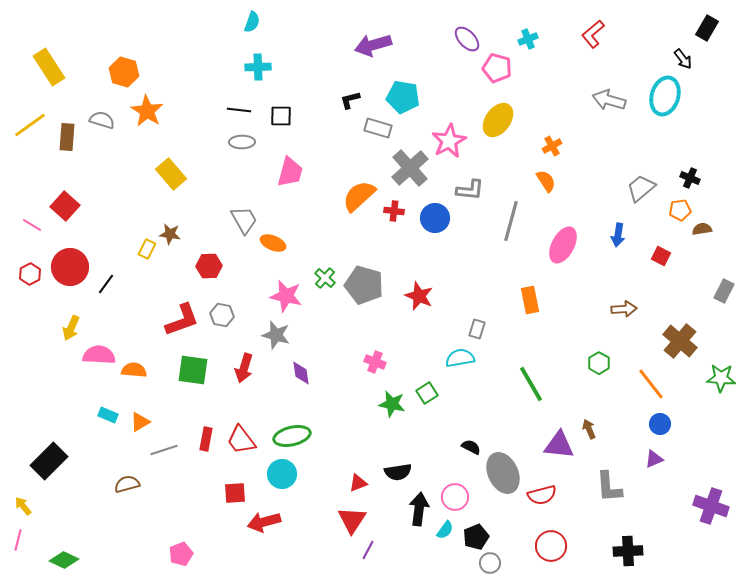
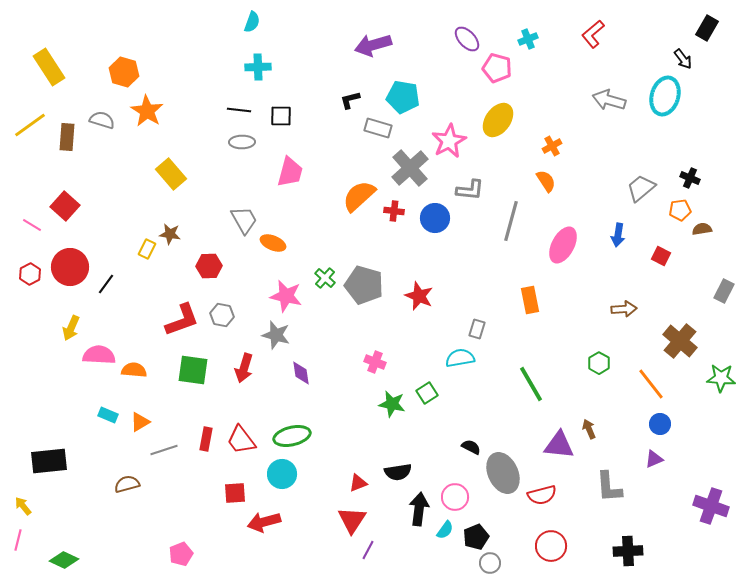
black rectangle at (49, 461): rotated 39 degrees clockwise
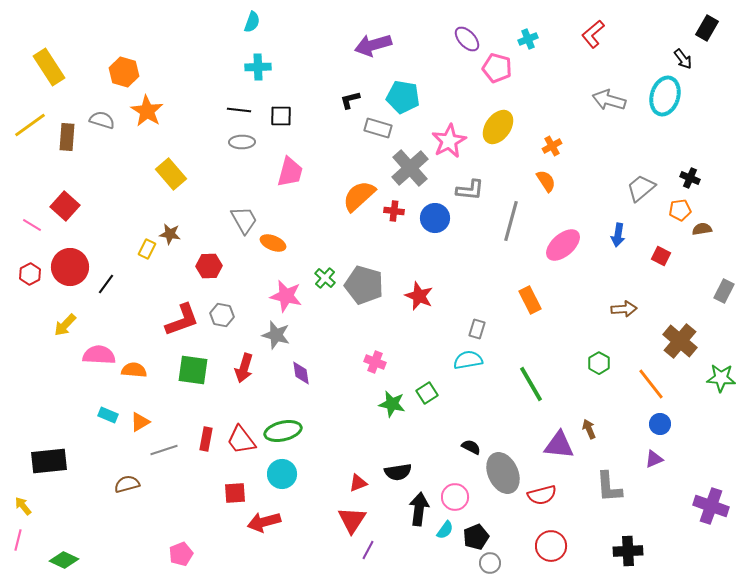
yellow ellipse at (498, 120): moved 7 px down
pink ellipse at (563, 245): rotated 21 degrees clockwise
orange rectangle at (530, 300): rotated 16 degrees counterclockwise
yellow arrow at (71, 328): moved 6 px left, 3 px up; rotated 20 degrees clockwise
cyan semicircle at (460, 358): moved 8 px right, 2 px down
green ellipse at (292, 436): moved 9 px left, 5 px up
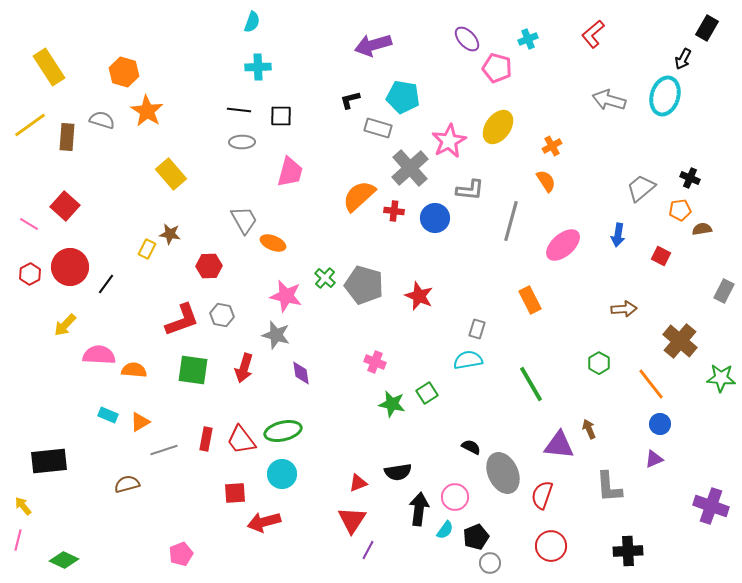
black arrow at (683, 59): rotated 65 degrees clockwise
pink line at (32, 225): moved 3 px left, 1 px up
red semicircle at (542, 495): rotated 124 degrees clockwise
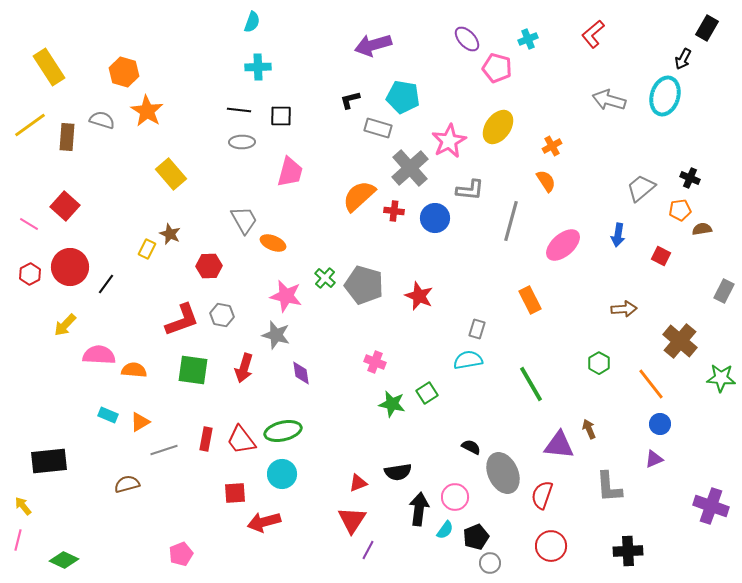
brown star at (170, 234): rotated 15 degrees clockwise
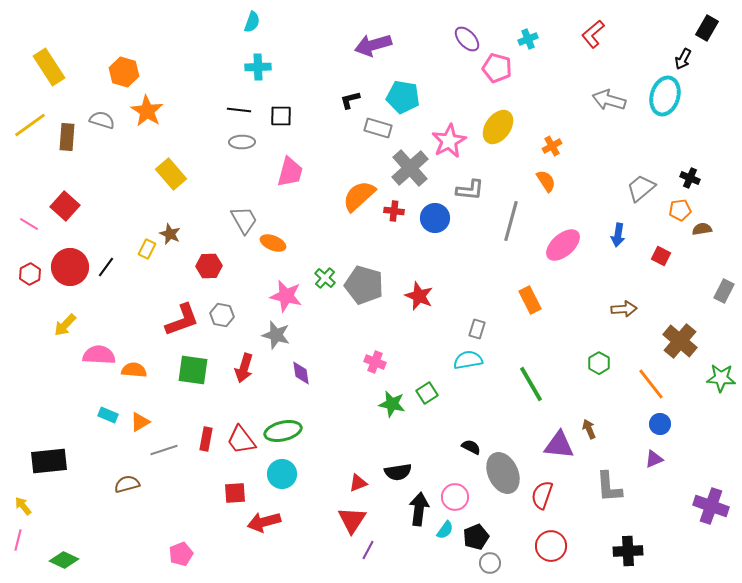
black line at (106, 284): moved 17 px up
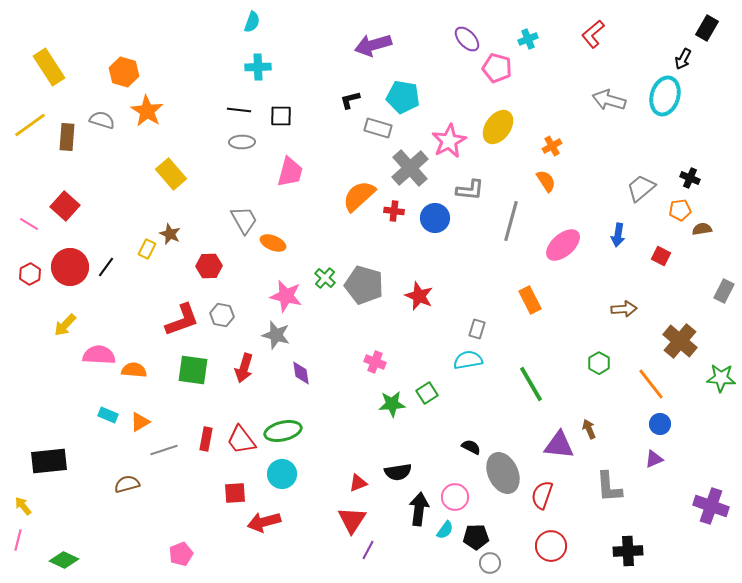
green star at (392, 404): rotated 16 degrees counterclockwise
black pentagon at (476, 537): rotated 20 degrees clockwise
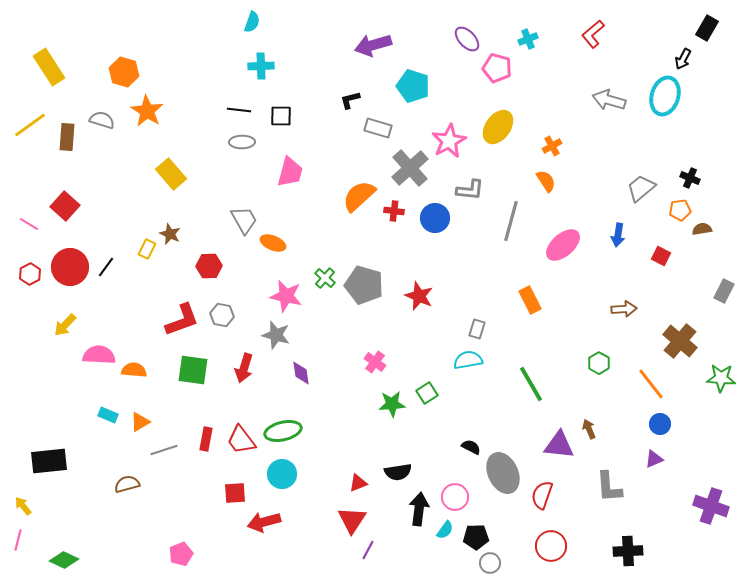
cyan cross at (258, 67): moved 3 px right, 1 px up
cyan pentagon at (403, 97): moved 10 px right, 11 px up; rotated 8 degrees clockwise
pink cross at (375, 362): rotated 15 degrees clockwise
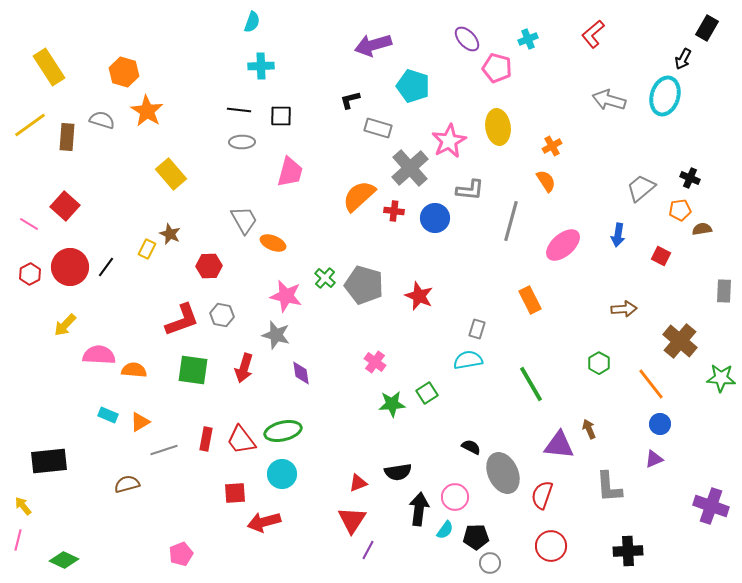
yellow ellipse at (498, 127): rotated 44 degrees counterclockwise
gray rectangle at (724, 291): rotated 25 degrees counterclockwise
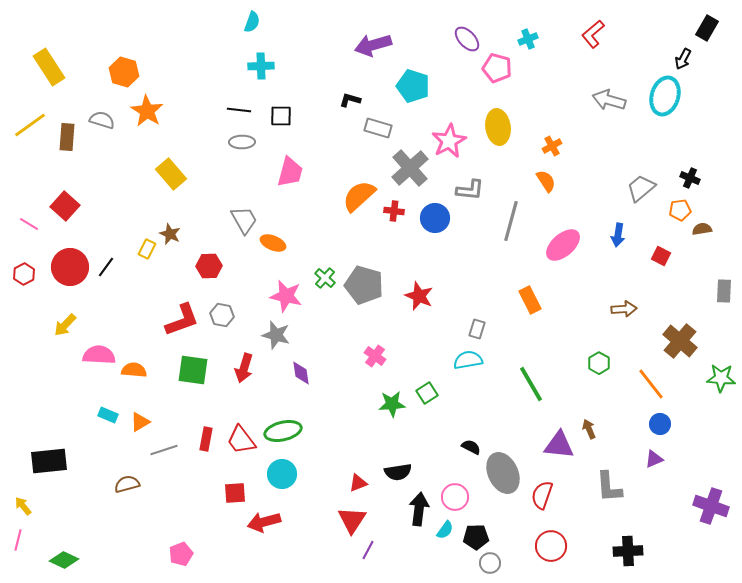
black L-shape at (350, 100): rotated 30 degrees clockwise
red hexagon at (30, 274): moved 6 px left
pink cross at (375, 362): moved 6 px up
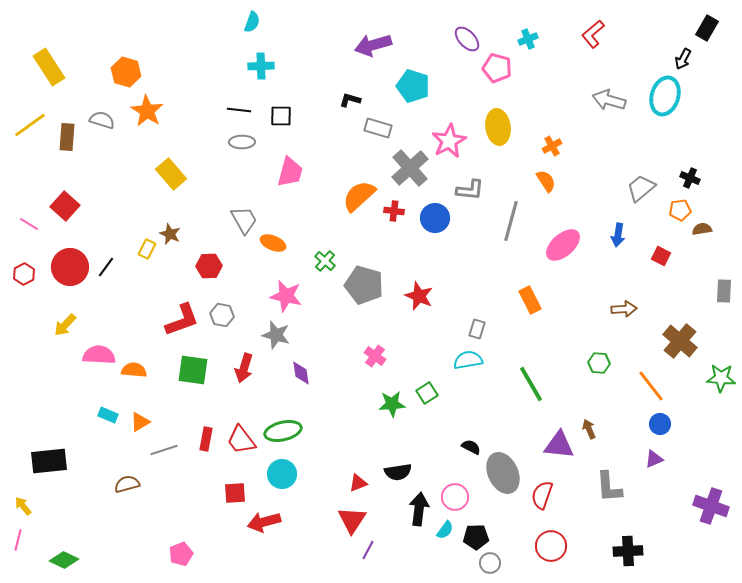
orange hexagon at (124, 72): moved 2 px right
green cross at (325, 278): moved 17 px up
green hexagon at (599, 363): rotated 25 degrees counterclockwise
orange line at (651, 384): moved 2 px down
